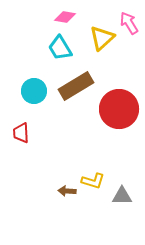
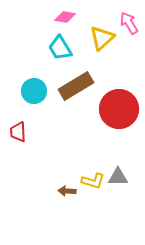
red trapezoid: moved 3 px left, 1 px up
gray triangle: moved 4 px left, 19 px up
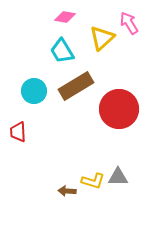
cyan trapezoid: moved 2 px right, 3 px down
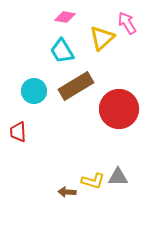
pink arrow: moved 2 px left
brown arrow: moved 1 px down
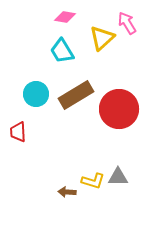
brown rectangle: moved 9 px down
cyan circle: moved 2 px right, 3 px down
